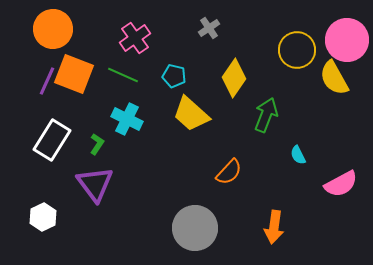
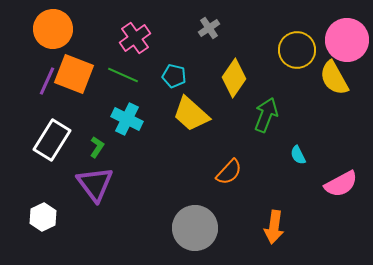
green L-shape: moved 3 px down
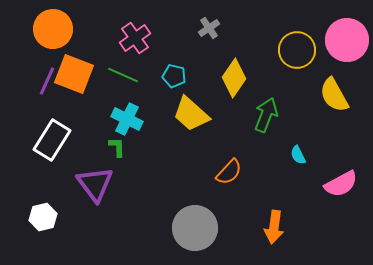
yellow semicircle: moved 17 px down
green L-shape: moved 20 px right; rotated 35 degrees counterclockwise
white hexagon: rotated 12 degrees clockwise
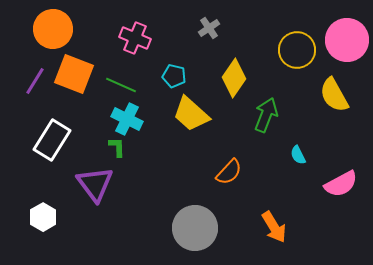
pink cross: rotated 32 degrees counterclockwise
green line: moved 2 px left, 10 px down
purple line: moved 12 px left; rotated 8 degrees clockwise
white hexagon: rotated 16 degrees counterclockwise
orange arrow: rotated 40 degrees counterclockwise
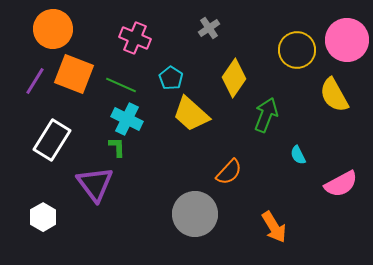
cyan pentagon: moved 3 px left, 2 px down; rotated 20 degrees clockwise
gray circle: moved 14 px up
